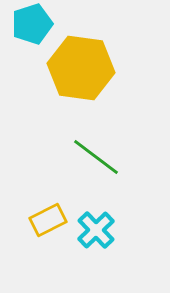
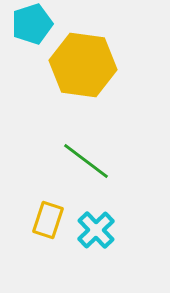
yellow hexagon: moved 2 px right, 3 px up
green line: moved 10 px left, 4 px down
yellow rectangle: rotated 45 degrees counterclockwise
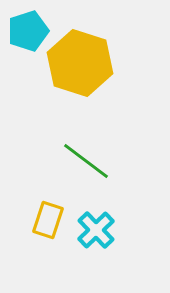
cyan pentagon: moved 4 px left, 7 px down
yellow hexagon: moved 3 px left, 2 px up; rotated 10 degrees clockwise
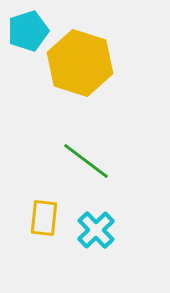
yellow rectangle: moved 4 px left, 2 px up; rotated 12 degrees counterclockwise
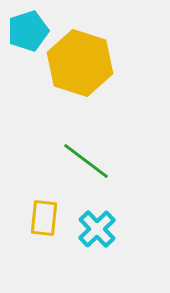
cyan cross: moved 1 px right, 1 px up
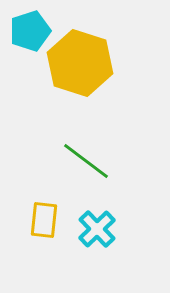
cyan pentagon: moved 2 px right
yellow rectangle: moved 2 px down
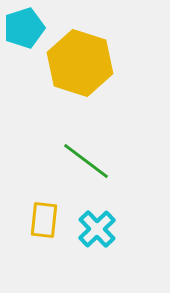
cyan pentagon: moved 6 px left, 3 px up
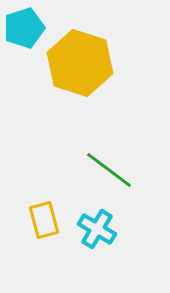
green line: moved 23 px right, 9 px down
yellow rectangle: rotated 21 degrees counterclockwise
cyan cross: rotated 15 degrees counterclockwise
